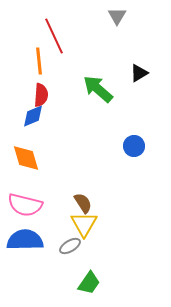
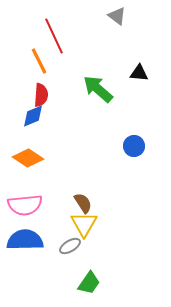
gray triangle: rotated 24 degrees counterclockwise
orange line: rotated 20 degrees counterclockwise
black triangle: rotated 36 degrees clockwise
orange diamond: moved 2 px right; rotated 40 degrees counterclockwise
pink semicircle: rotated 20 degrees counterclockwise
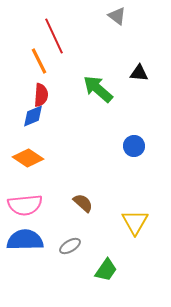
brown semicircle: rotated 15 degrees counterclockwise
yellow triangle: moved 51 px right, 2 px up
green trapezoid: moved 17 px right, 13 px up
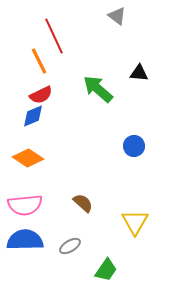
red semicircle: rotated 60 degrees clockwise
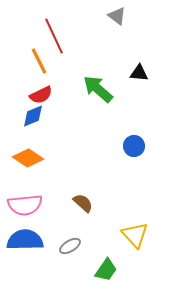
yellow triangle: moved 13 px down; rotated 12 degrees counterclockwise
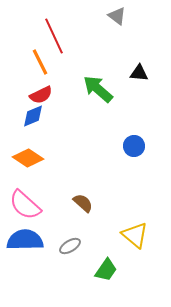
orange line: moved 1 px right, 1 px down
pink semicircle: rotated 48 degrees clockwise
yellow triangle: rotated 8 degrees counterclockwise
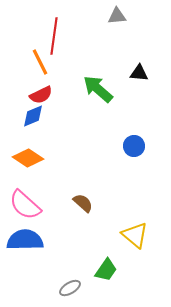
gray triangle: rotated 42 degrees counterclockwise
red line: rotated 33 degrees clockwise
gray ellipse: moved 42 px down
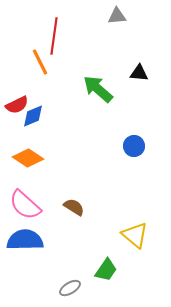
red semicircle: moved 24 px left, 10 px down
brown semicircle: moved 9 px left, 4 px down; rotated 10 degrees counterclockwise
